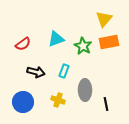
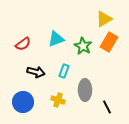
yellow triangle: rotated 18 degrees clockwise
orange rectangle: rotated 48 degrees counterclockwise
black line: moved 1 px right, 3 px down; rotated 16 degrees counterclockwise
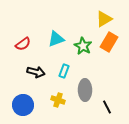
blue circle: moved 3 px down
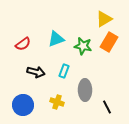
green star: rotated 18 degrees counterclockwise
yellow cross: moved 1 px left, 2 px down
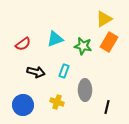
cyan triangle: moved 1 px left
black line: rotated 40 degrees clockwise
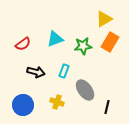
orange rectangle: moved 1 px right
green star: rotated 18 degrees counterclockwise
gray ellipse: rotated 35 degrees counterclockwise
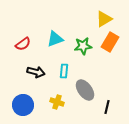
cyan rectangle: rotated 16 degrees counterclockwise
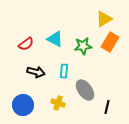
cyan triangle: rotated 48 degrees clockwise
red semicircle: moved 3 px right
yellow cross: moved 1 px right, 1 px down
